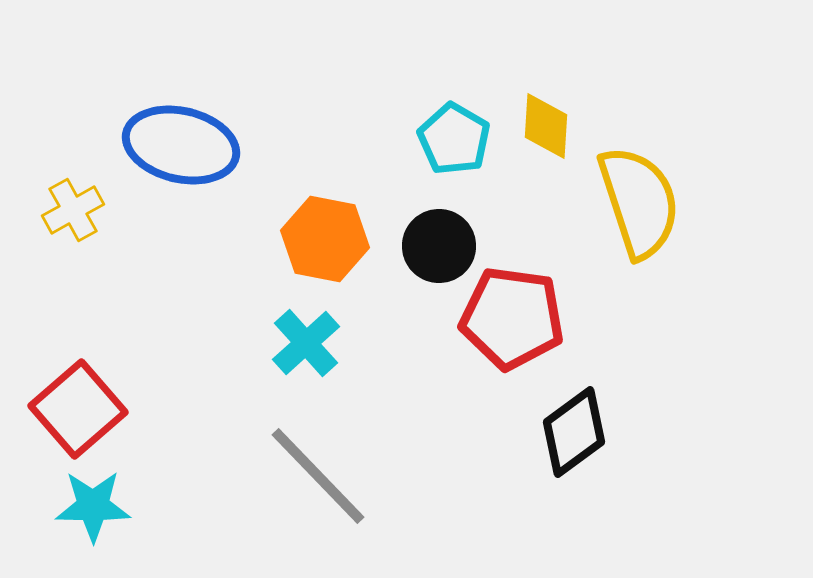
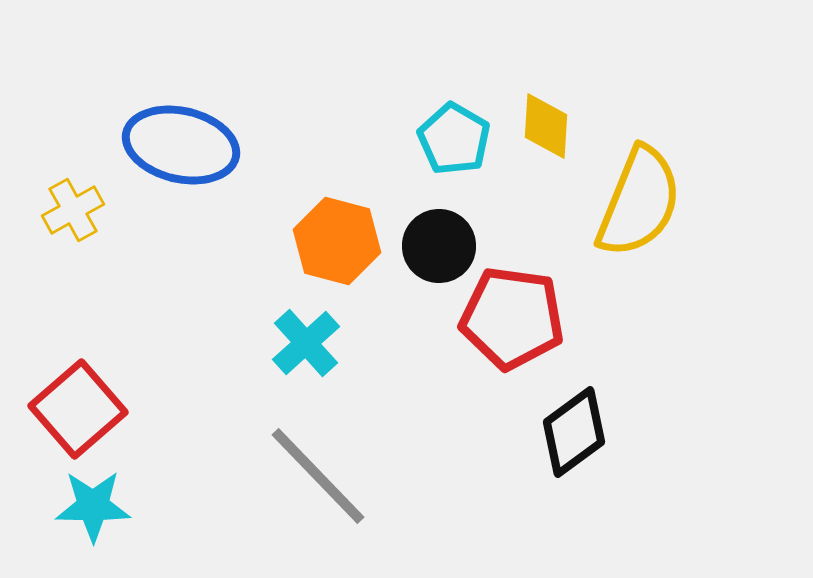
yellow semicircle: rotated 40 degrees clockwise
orange hexagon: moved 12 px right, 2 px down; rotated 4 degrees clockwise
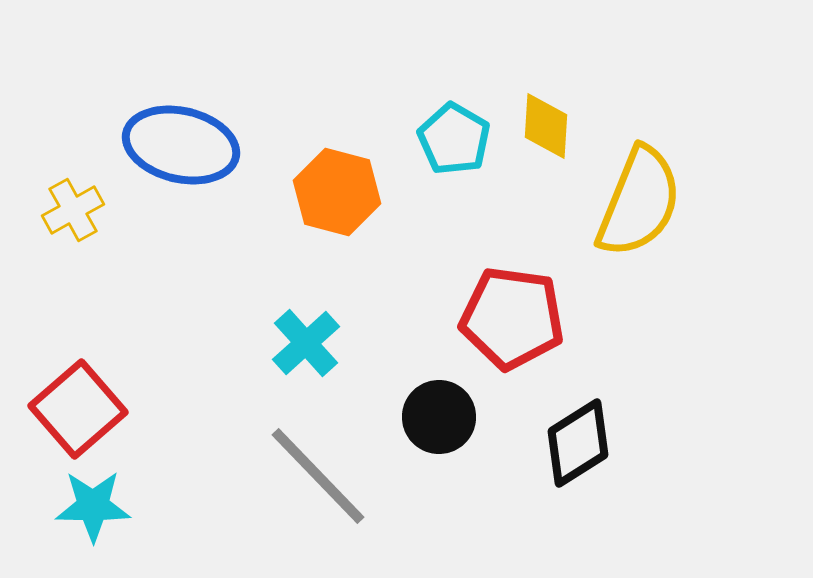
orange hexagon: moved 49 px up
black circle: moved 171 px down
black diamond: moved 4 px right, 11 px down; rotated 4 degrees clockwise
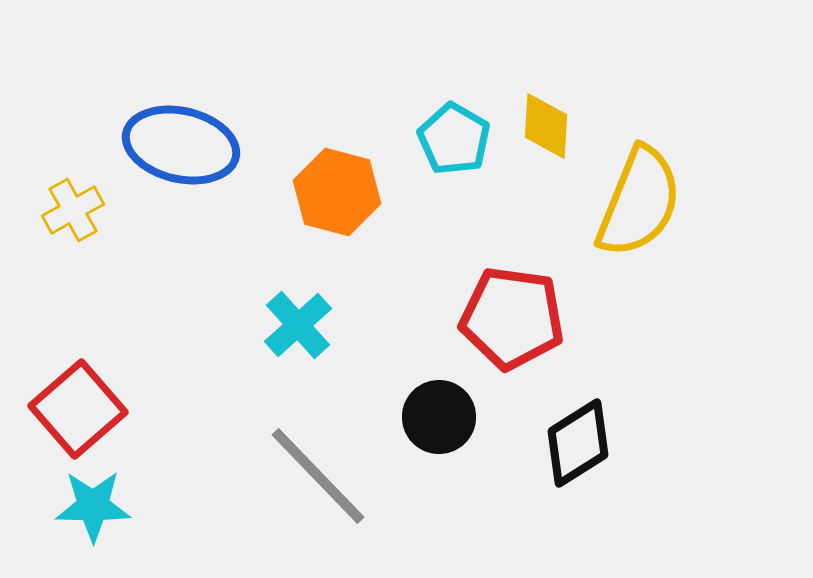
cyan cross: moved 8 px left, 18 px up
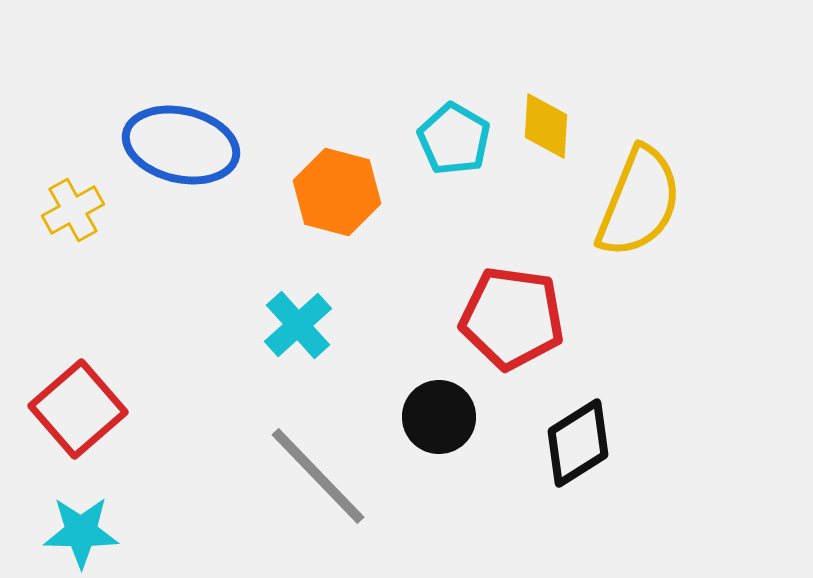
cyan star: moved 12 px left, 26 px down
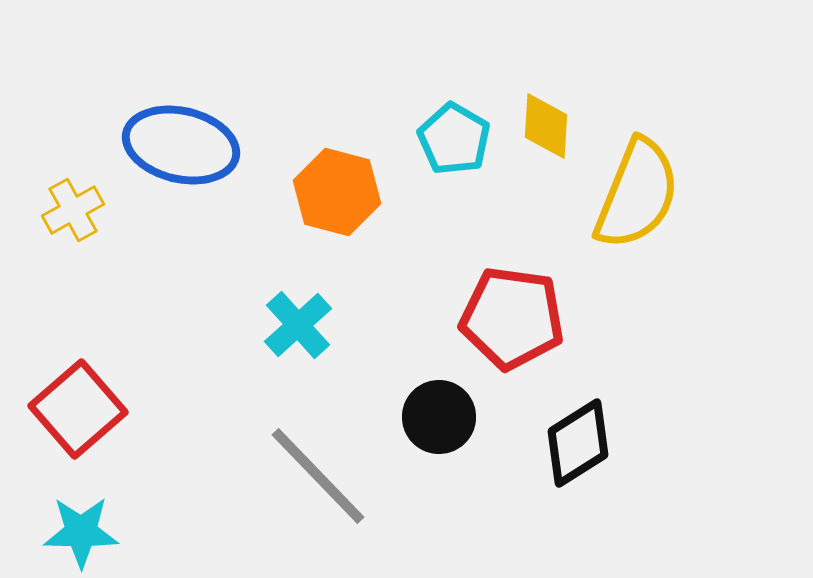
yellow semicircle: moved 2 px left, 8 px up
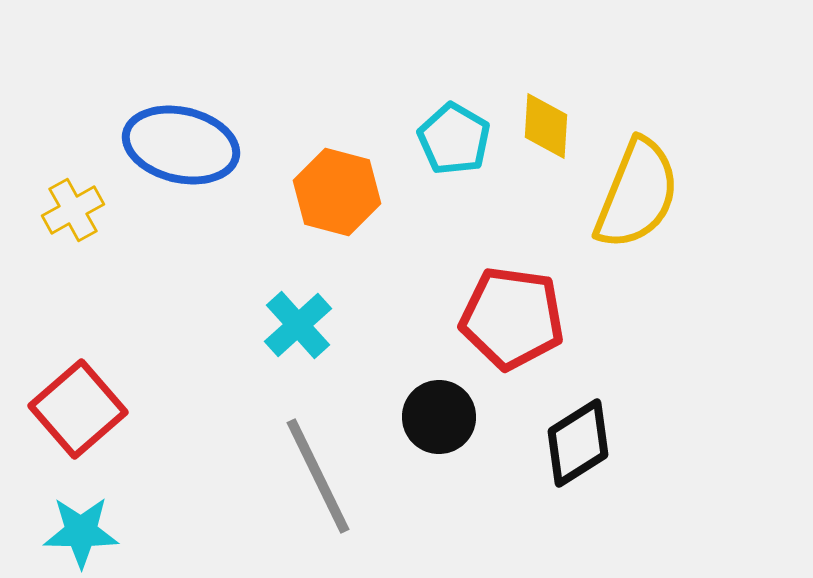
gray line: rotated 18 degrees clockwise
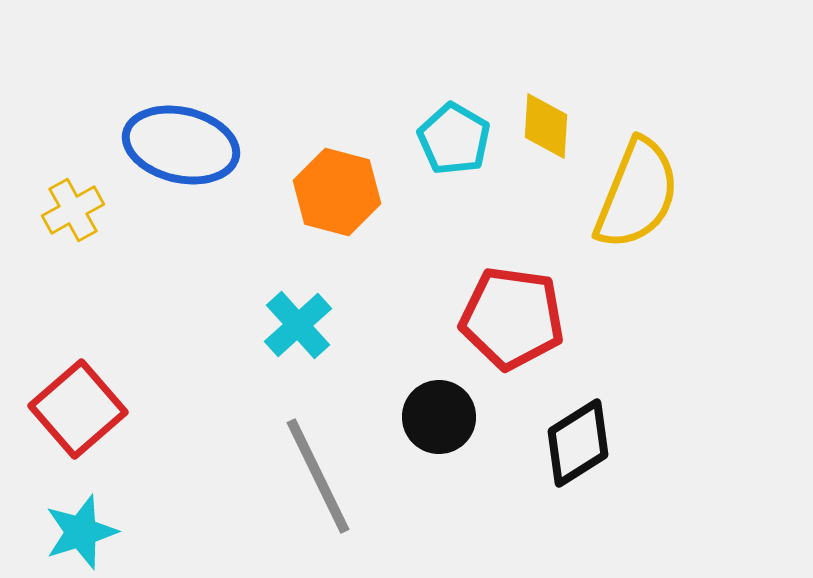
cyan star: rotated 18 degrees counterclockwise
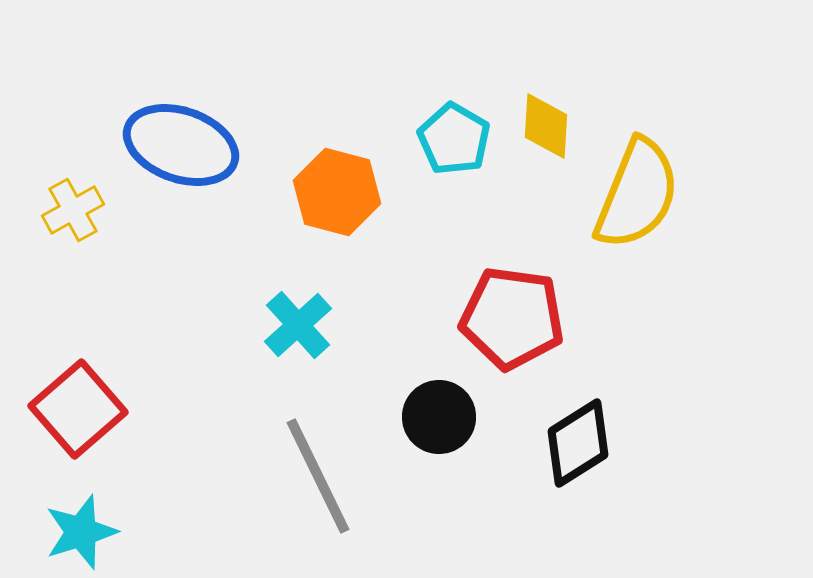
blue ellipse: rotated 6 degrees clockwise
